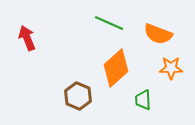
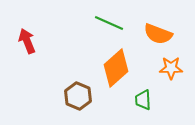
red arrow: moved 3 px down
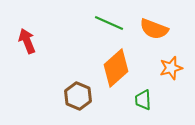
orange semicircle: moved 4 px left, 5 px up
orange star: rotated 15 degrees counterclockwise
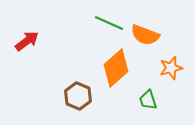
orange semicircle: moved 9 px left, 6 px down
red arrow: rotated 75 degrees clockwise
green trapezoid: moved 5 px right; rotated 15 degrees counterclockwise
